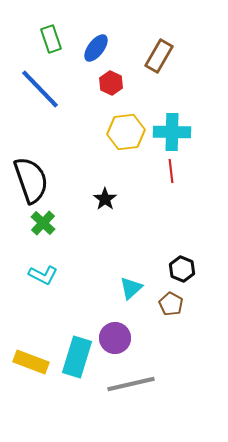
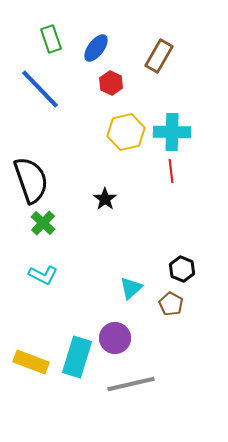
yellow hexagon: rotated 6 degrees counterclockwise
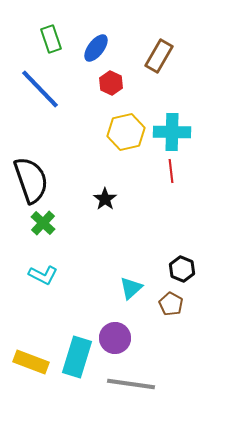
gray line: rotated 21 degrees clockwise
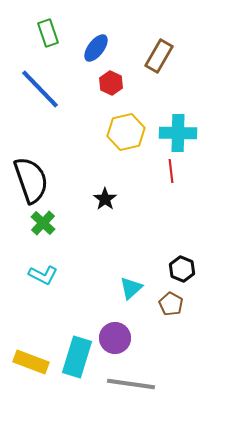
green rectangle: moved 3 px left, 6 px up
cyan cross: moved 6 px right, 1 px down
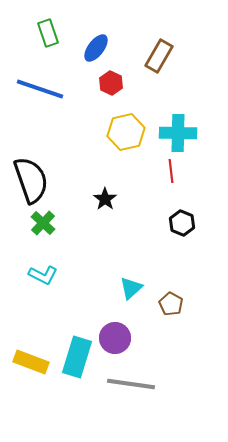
blue line: rotated 27 degrees counterclockwise
black hexagon: moved 46 px up
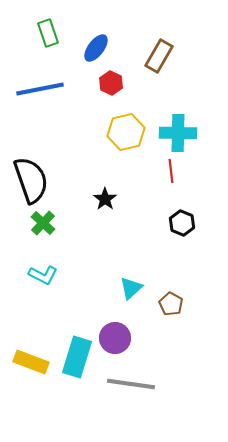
blue line: rotated 30 degrees counterclockwise
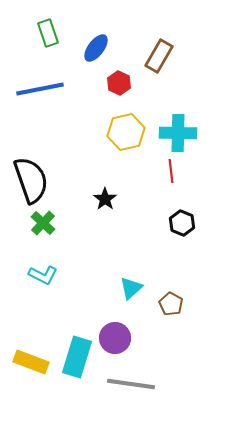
red hexagon: moved 8 px right
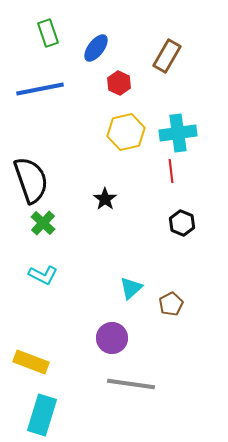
brown rectangle: moved 8 px right
cyan cross: rotated 9 degrees counterclockwise
brown pentagon: rotated 15 degrees clockwise
purple circle: moved 3 px left
cyan rectangle: moved 35 px left, 58 px down
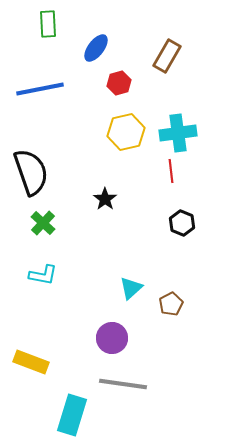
green rectangle: moved 9 px up; rotated 16 degrees clockwise
red hexagon: rotated 20 degrees clockwise
black semicircle: moved 8 px up
cyan L-shape: rotated 16 degrees counterclockwise
gray line: moved 8 px left
cyan rectangle: moved 30 px right
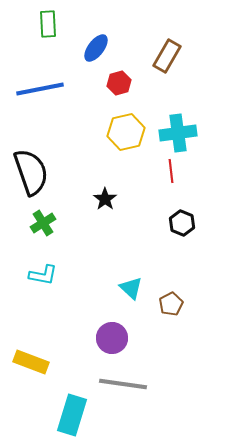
green cross: rotated 15 degrees clockwise
cyan triangle: rotated 35 degrees counterclockwise
